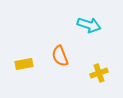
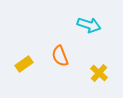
yellow rectangle: rotated 24 degrees counterclockwise
yellow cross: rotated 30 degrees counterclockwise
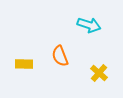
yellow rectangle: rotated 36 degrees clockwise
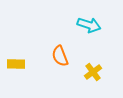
yellow rectangle: moved 8 px left
yellow cross: moved 6 px left, 1 px up; rotated 12 degrees clockwise
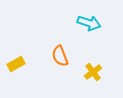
cyan arrow: moved 2 px up
yellow rectangle: rotated 30 degrees counterclockwise
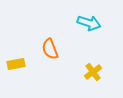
orange semicircle: moved 10 px left, 7 px up
yellow rectangle: rotated 18 degrees clockwise
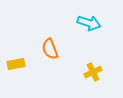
yellow cross: rotated 12 degrees clockwise
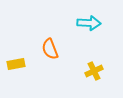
cyan arrow: rotated 15 degrees counterclockwise
yellow cross: moved 1 px right, 1 px up
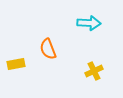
orange semicircle: moved 2 px left
